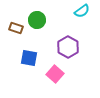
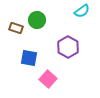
pink square: moved 7 px left, 5 px down
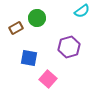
green circle: moved 2 px up
brown rectangle: rotated 48 degrees counterclockwise
purple hexagon: moved 1 px right; rotated 15 degrees clockwise
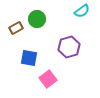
green circle: moved 1 px down
pink square: rotated 12 degrees clockwise
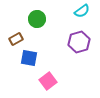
brown rectangle: moved 11 px down
purple hexagon: moved 10 px right, 5 px up
pink square: moved 2 px down
